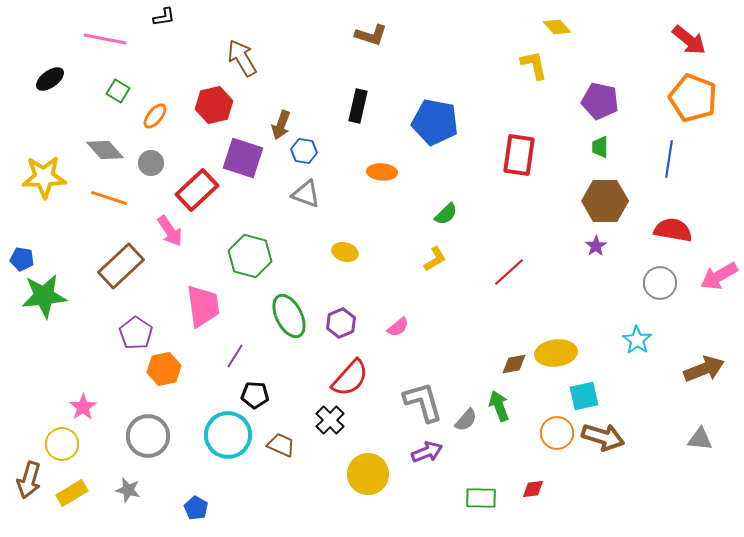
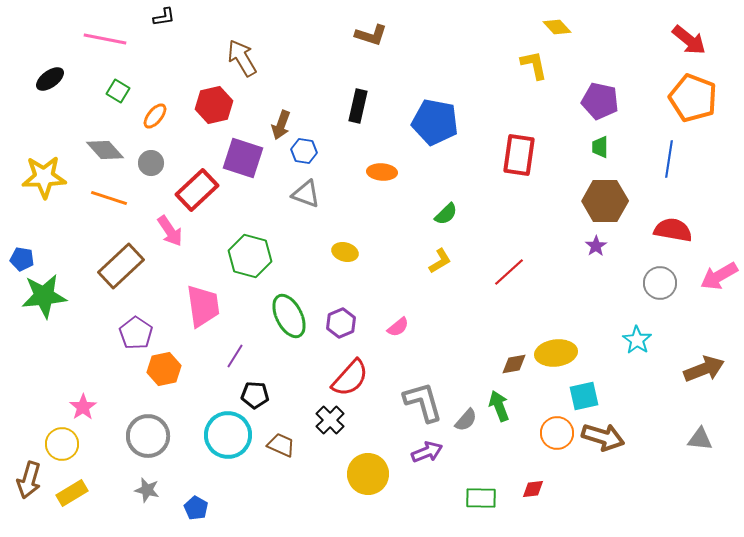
yellow L-shape at (435, 259): moved 5 px right, 2 px down
gray star at (128, 490): moved 19 px right
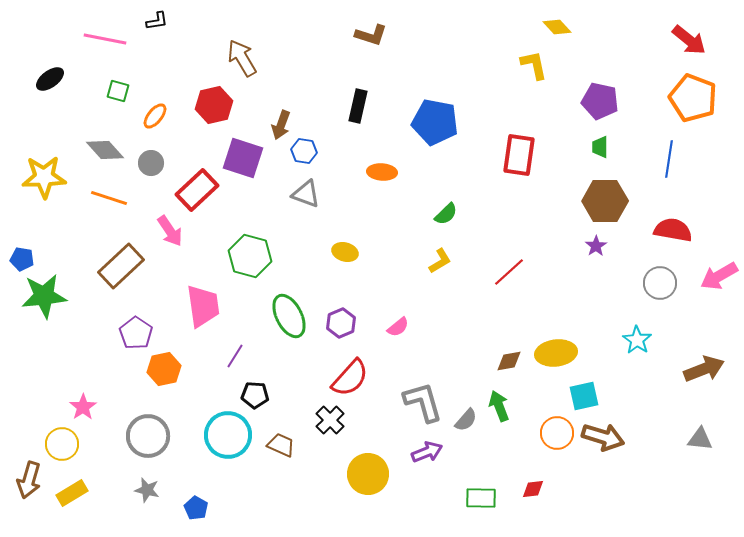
black L-shape at (164, 17): moved 7 px left, 4 px down
green square at (118, 91): rotated 15 degrees counterclockwise
brown diamond at (514, 364): moved 5 px left, 3 px up
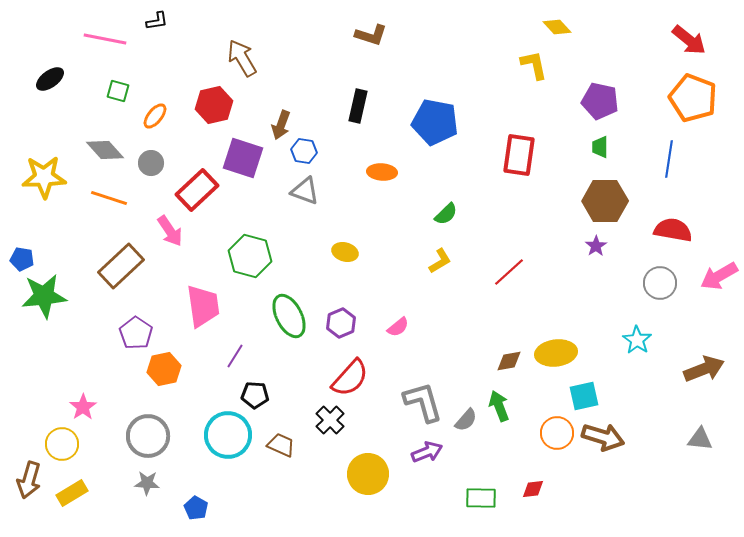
gray triangle at (306, 194): moved 1 px left, 3 px up
gray star at (147, 490): moved 7 px up; rotated 10 degrees counterclockwise
